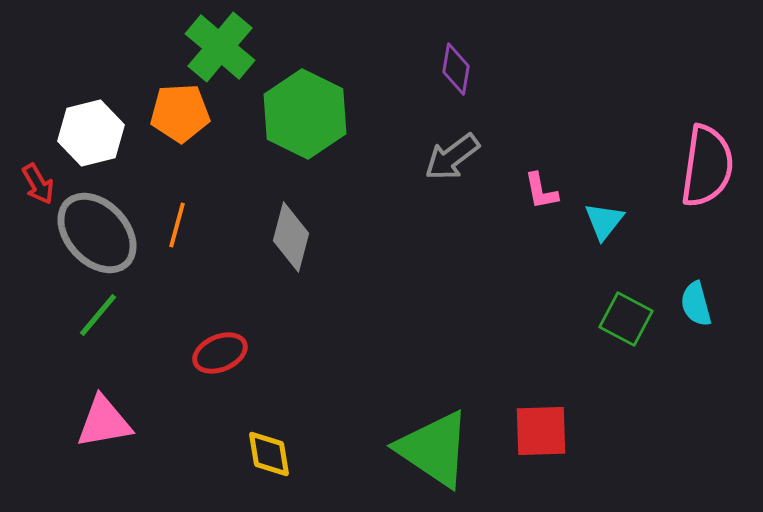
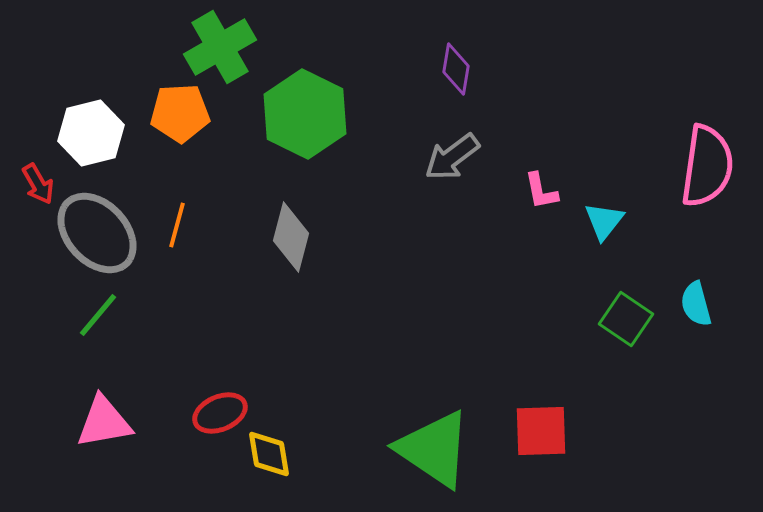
green cross: rotated 20 degrees clockwise
green square: rotated 6 degrees clockwise
red ellipse: moved 60 px down
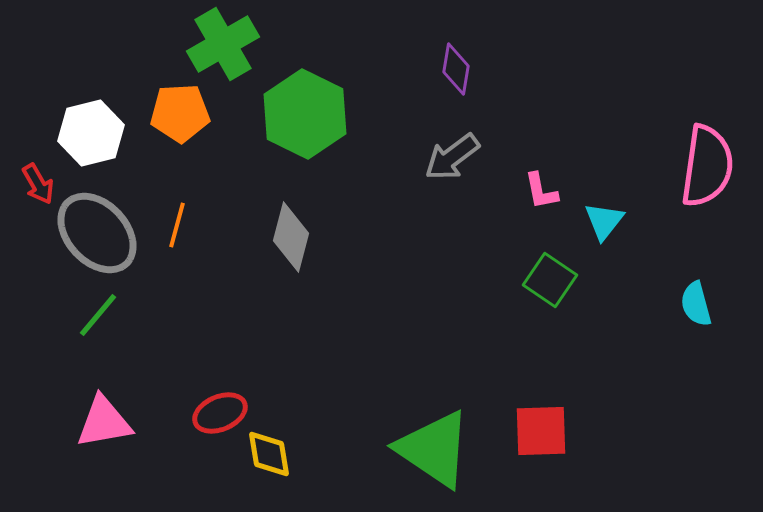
green cross: moved 3 px right, 3 px up
green square: moved 76 px left, 39 px up
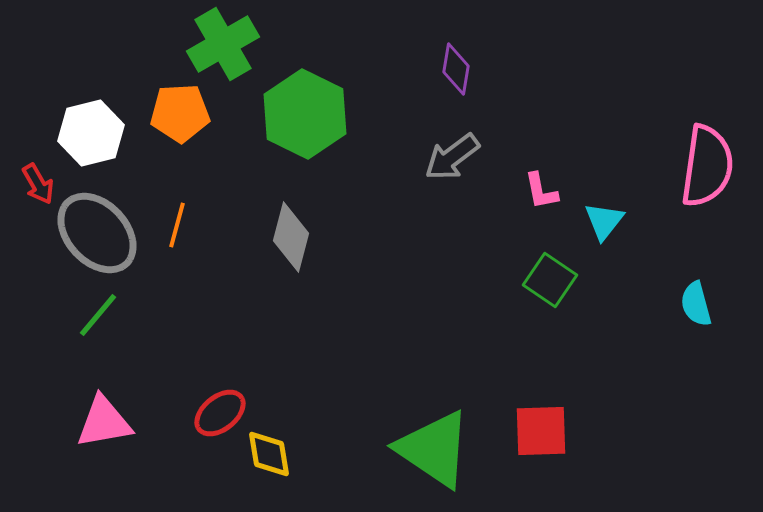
red ellipse: rotated 16 degrees counterclockwise
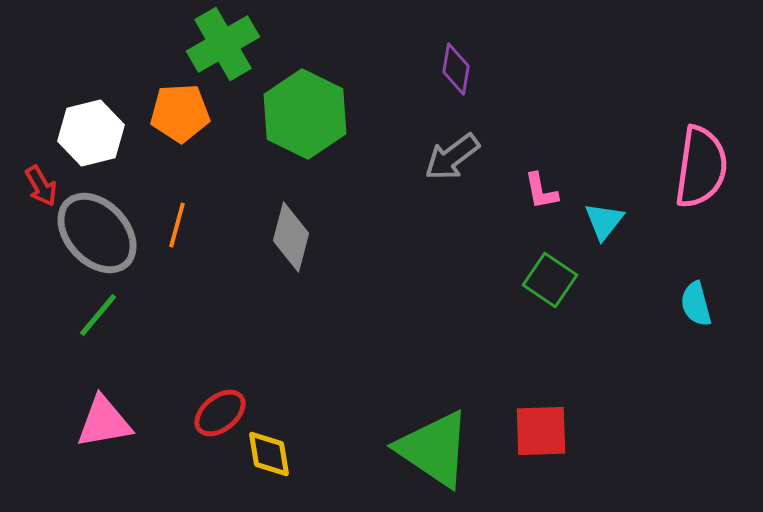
pink semicircle: moved 6 px left, 1 px down
red arrow: moved 3 px right, 2 px down
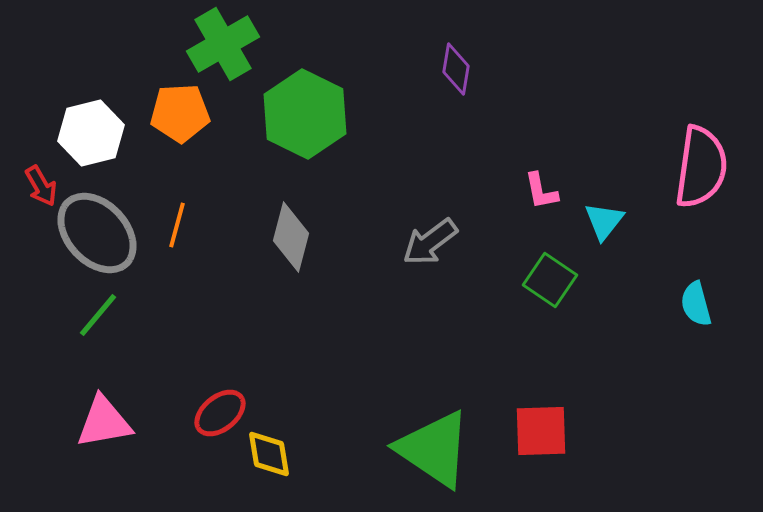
gray arrow: moved 22 px left, 85 px down
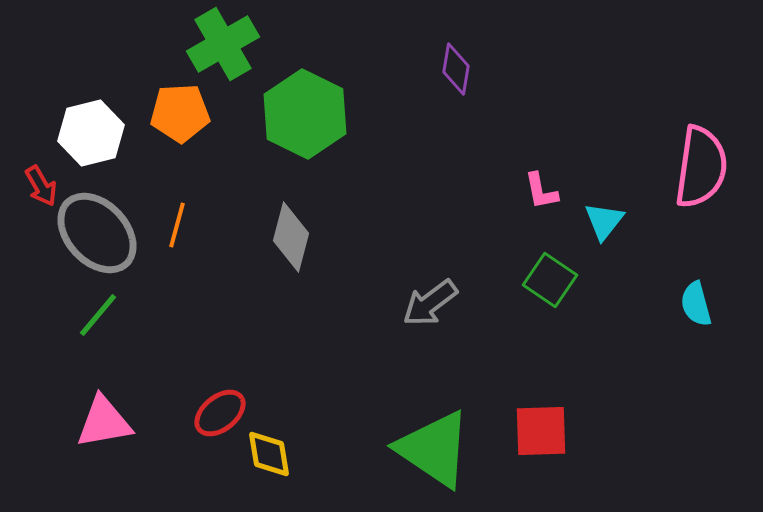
gray arrow: moved 61 px down
